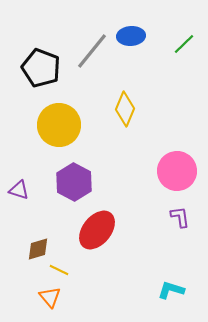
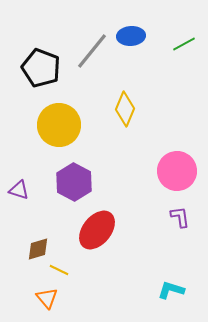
green line: rotated 15 degrees clockwise
orange triangle: moved 3 px left, 1 px down
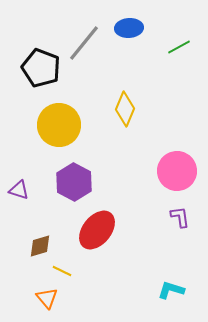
blue ellipse: moved 2 px left, 8 px up
green line: moved 5 px left, 3 px down
gray line: moved 8 px left, 8 px up
brown diamond: moved 2 px right, 3 px up
yellow line: moved 3 px right, 1 px down
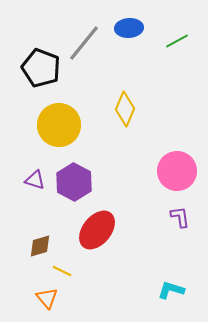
green line: moved 2 px left, 6 px up
purple triangle: moved 16 px right, 10 px up
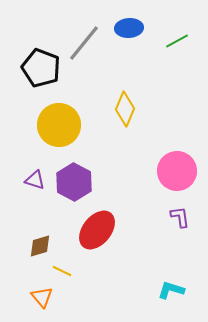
orange triangle: moved 5 px left, 1 px up
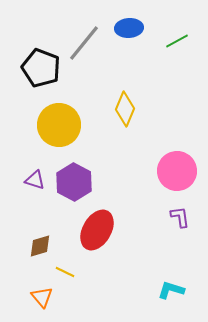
red ellipse: rotated 9 degrees counterclockwise
yellow line: moved 3 px right, 1 px down
